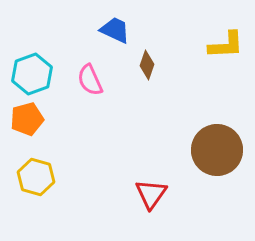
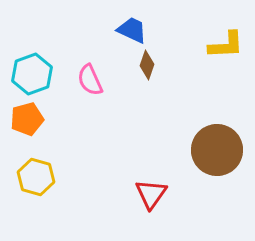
blue trapezoid: moved 17 px right
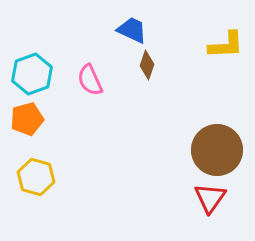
red triangle: moved 59 px right, 4 px down
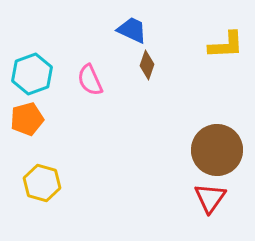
yellow hexagon: moved 6 px right, 6 px down
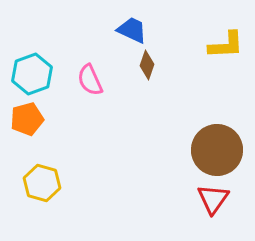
red triangle: moved 3 px right, 1 px down
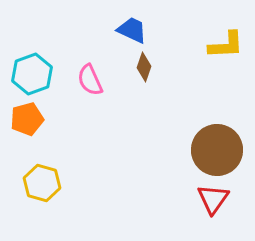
brown diamond: moved 3 px left, 2 px down
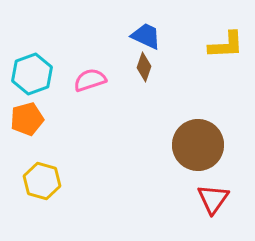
blue trapezoid: moved 14 px right, 6 px down
pink semicircle: rotated 96 degrees clockwise
brown circle: moved 19 px left, 5 px up
yellow hexagon: moved 2 px up
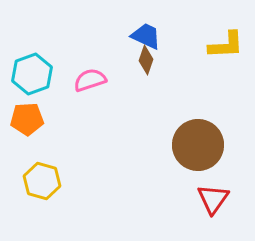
brown diamond: moved 2 px right, 7 px up
orange pentagon: rotated 12 degrees clockwise
